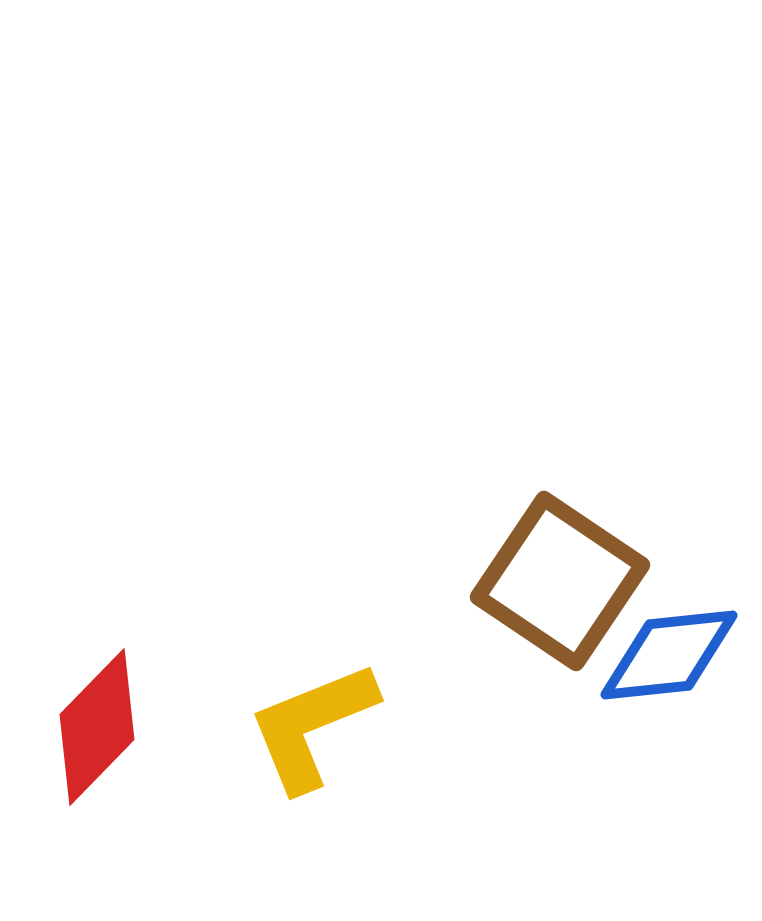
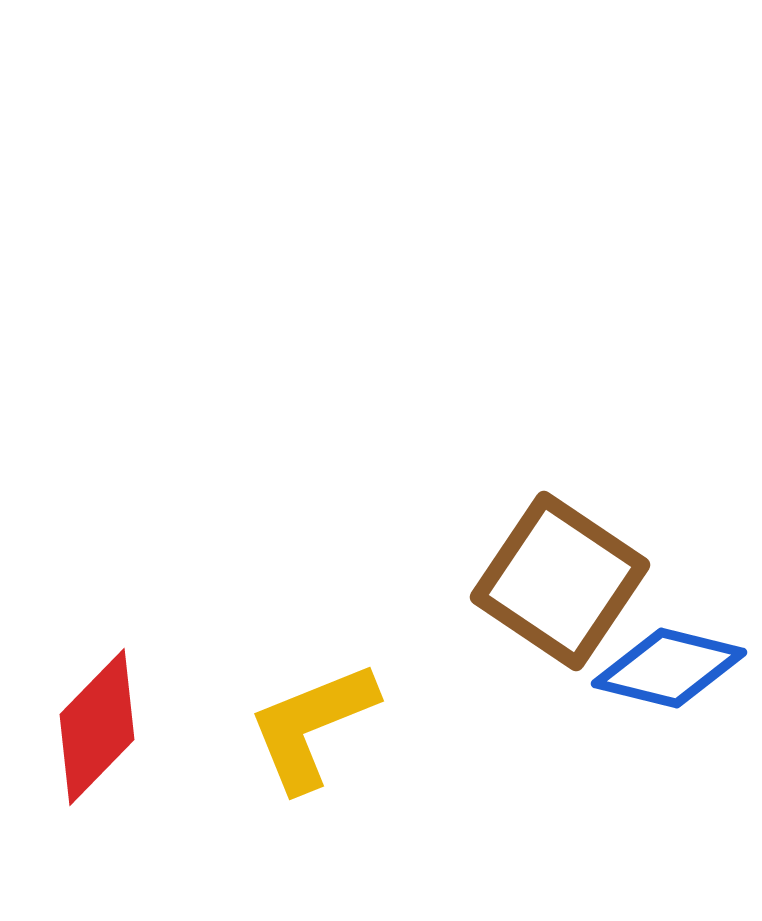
blue diamond: moved 13 px down; rotated 20 degrees clockwise
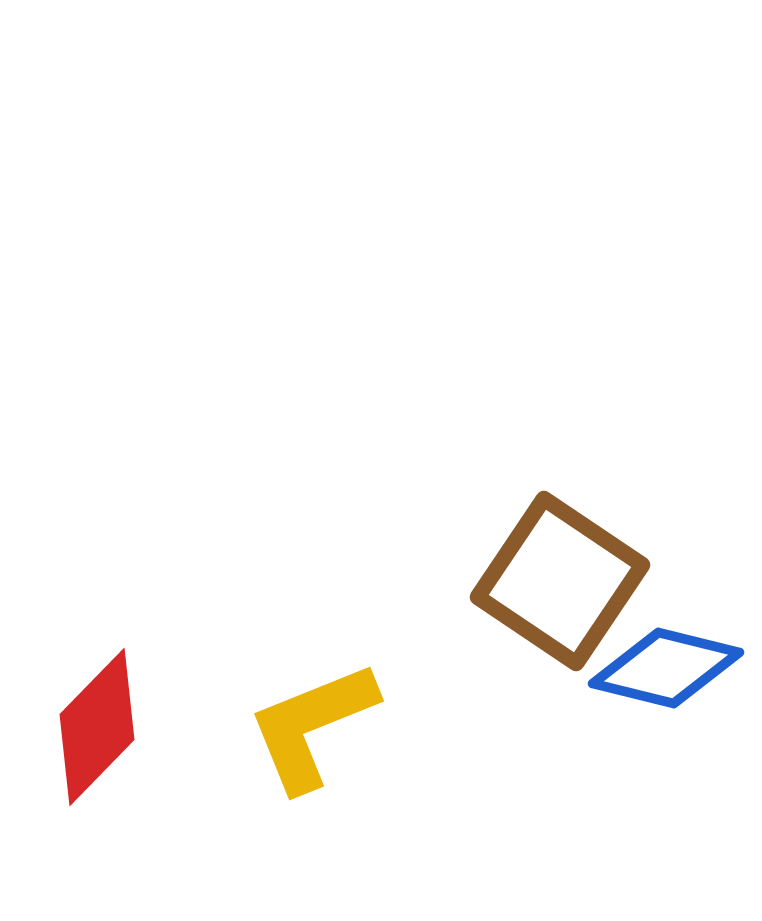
blue diamond: moved 3 px left
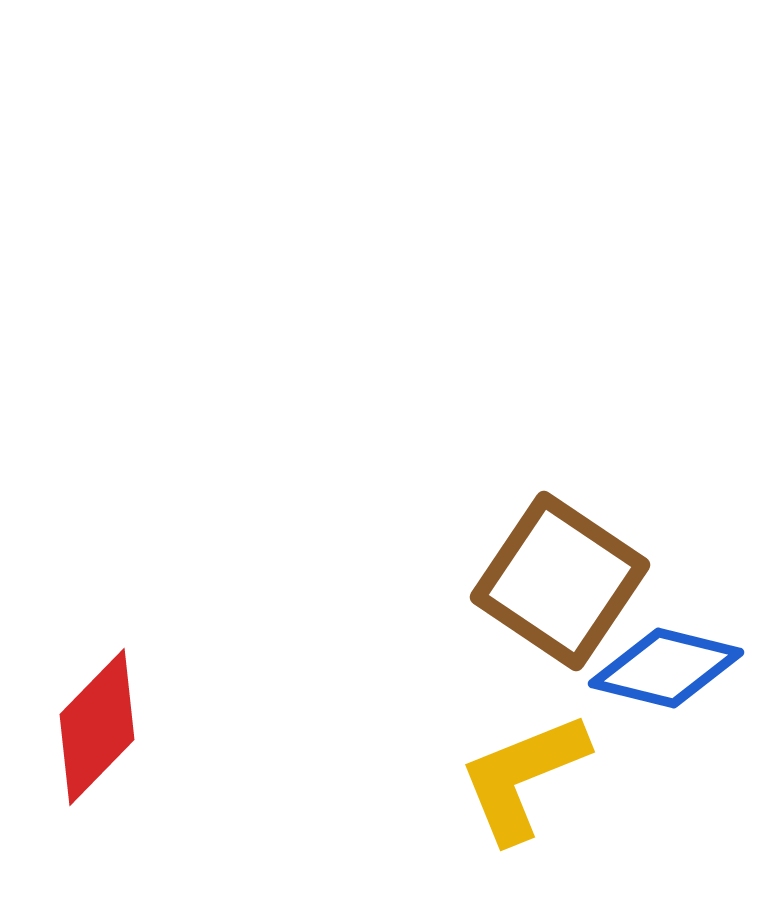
yellow L-shape: moved 211 px right, 51 px down
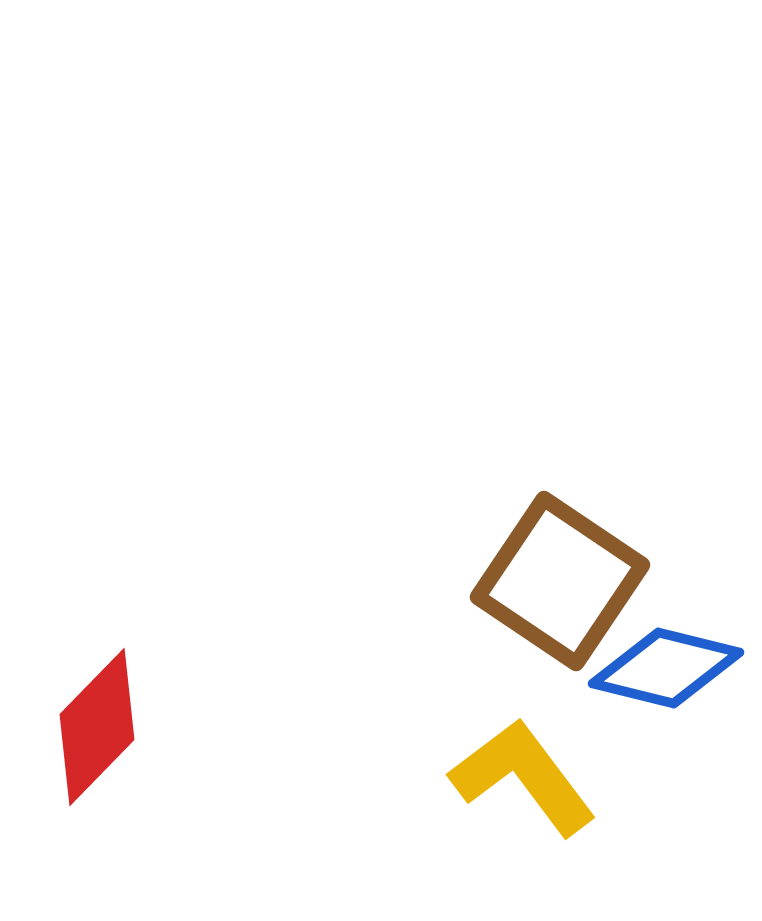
yellow L-shape: rotated 75 degrees clockwise
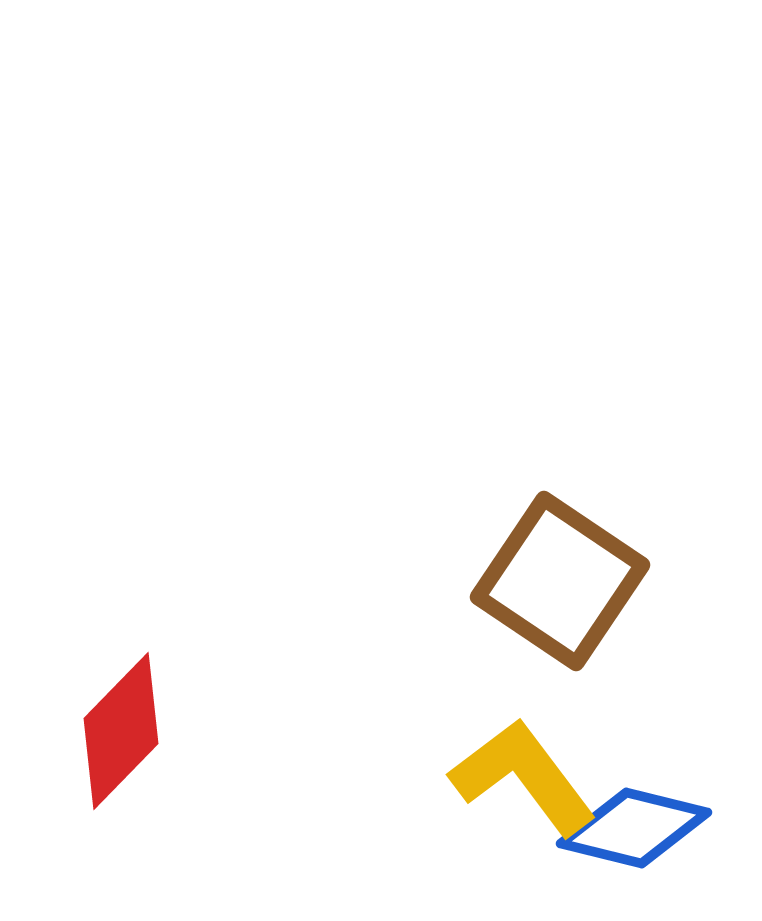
blue diamond: moved 32 px left, 160 px down
red diamond: moved 24 px right, 4 px down
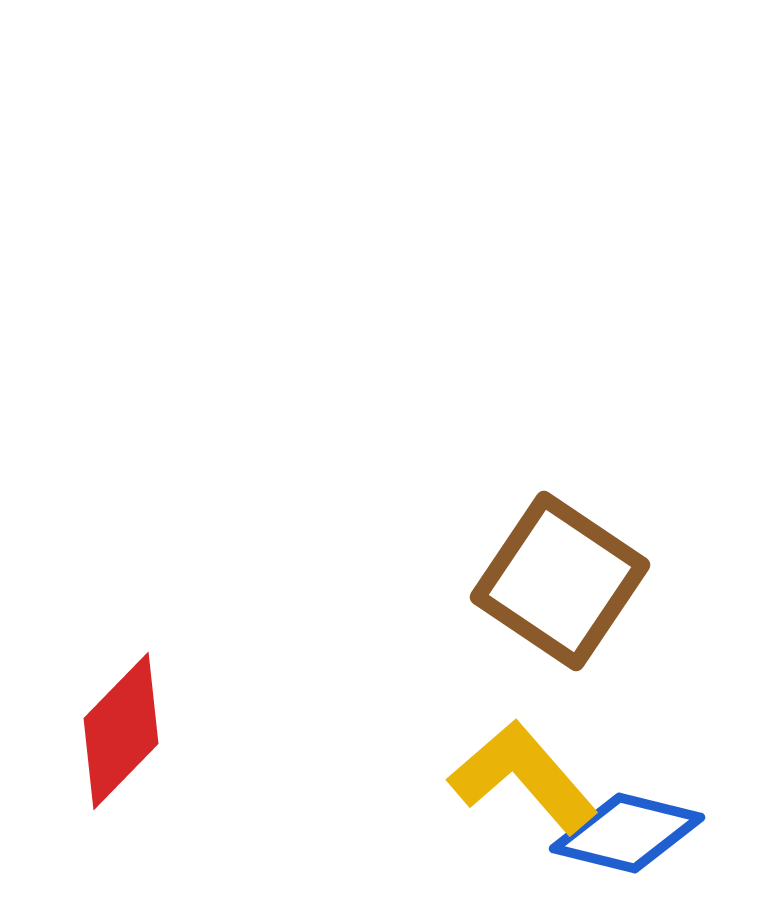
yellow L-shape: rotated 4 degrees counterclockwise
blue diamond: moved 7 px left, 5 px down
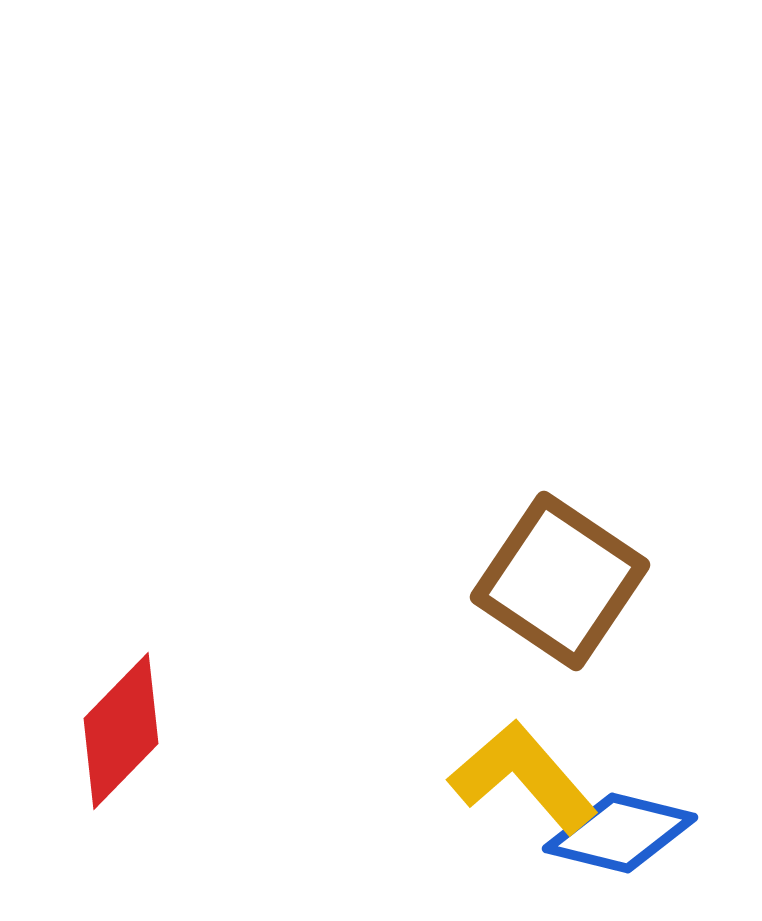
blue diamond: moved 7 px left
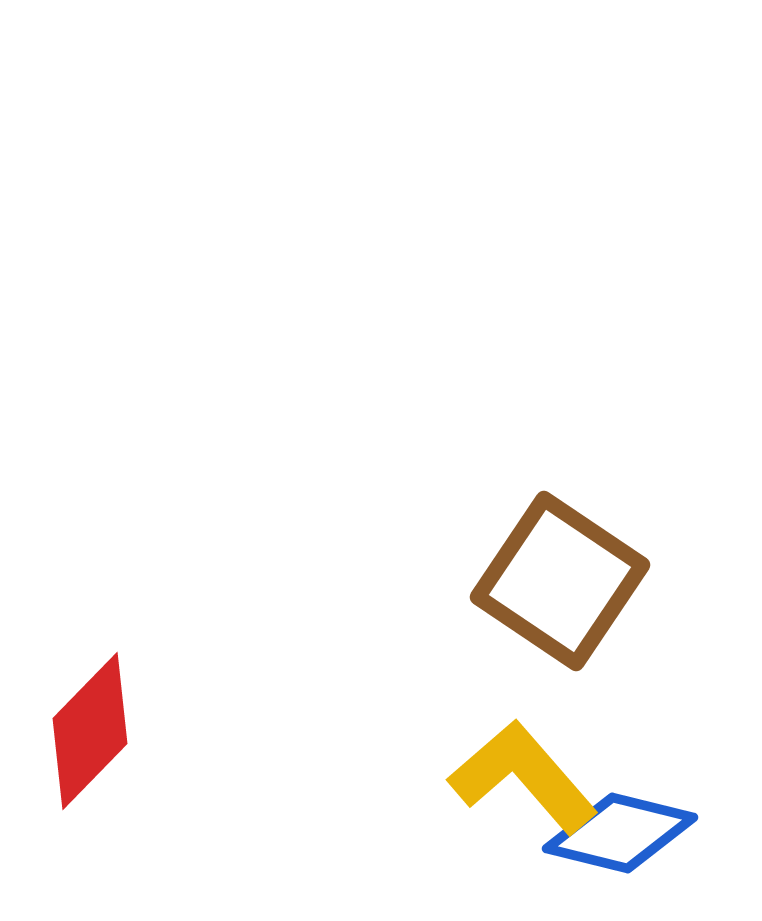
red diamond: moved 31 px left
